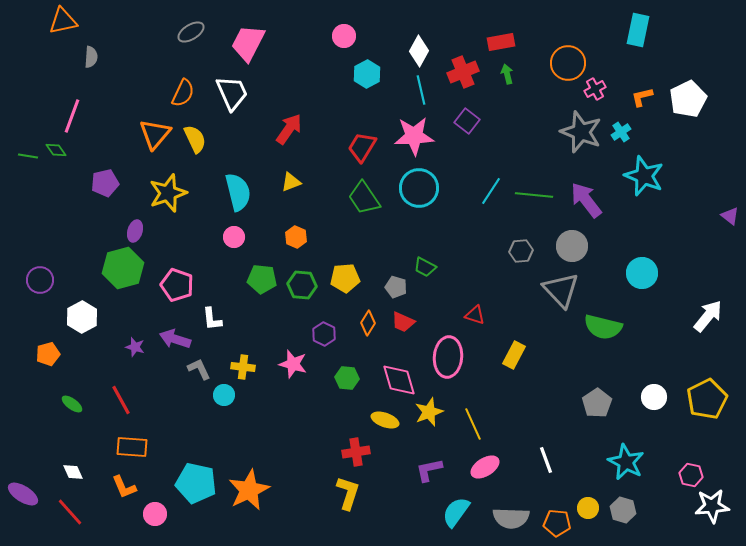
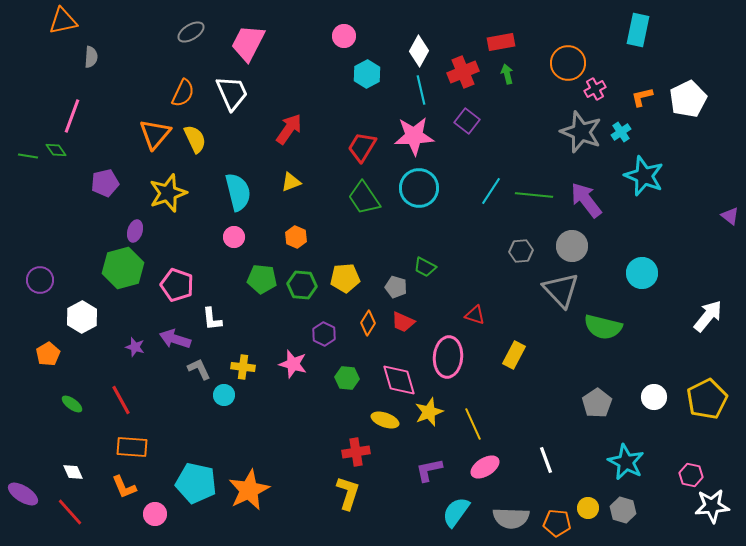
orange pentagon at (48, 354): rotated 15 degrees counterclockwise
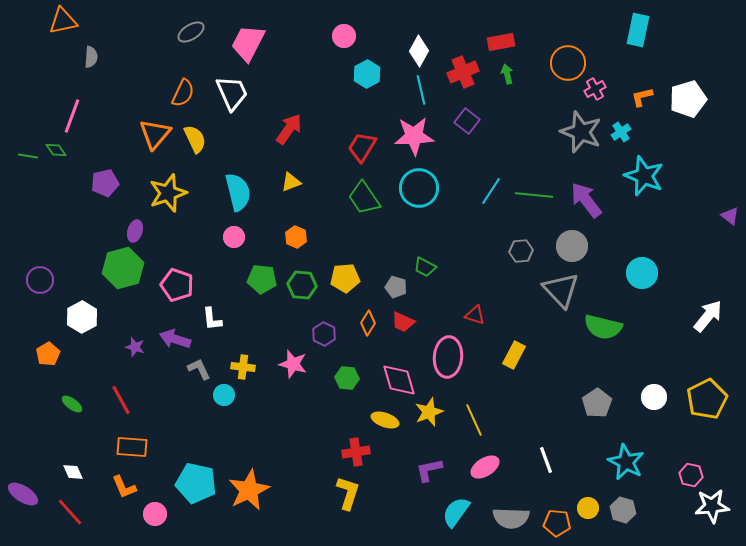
white pentagon at (688, 99): rotated 9 degrees clockwise
yellow line at (473, 424): moved 1 px right, 4 px up
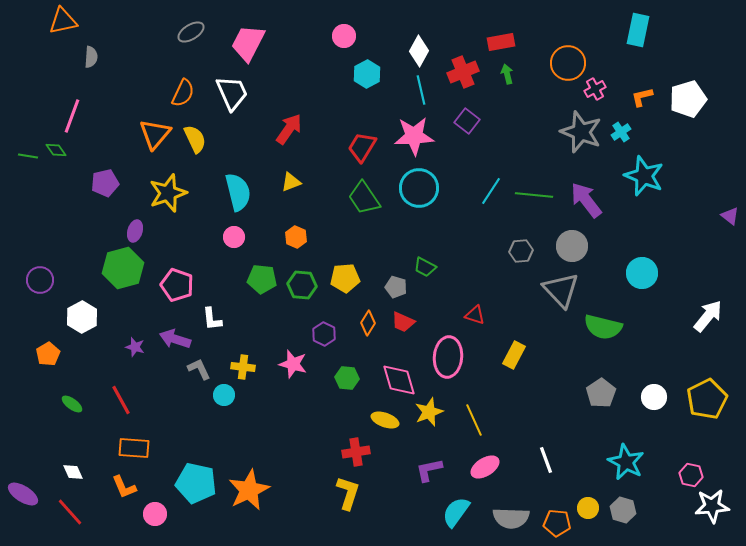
gray pentagon at (597, 403): moved 4 px right, 10 px up
orange rectangle at (132, 447): moved 2 px right, 1 px down
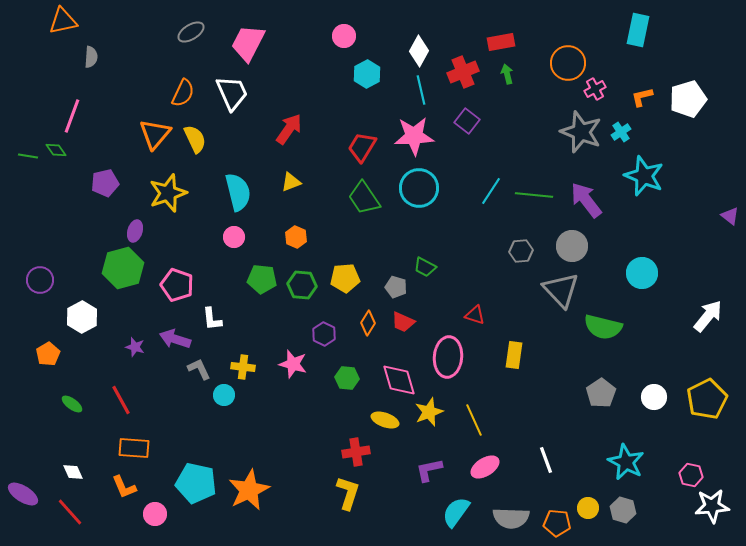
yellow rectangle at (514, 355): rotated 20 degrees counterclockwise
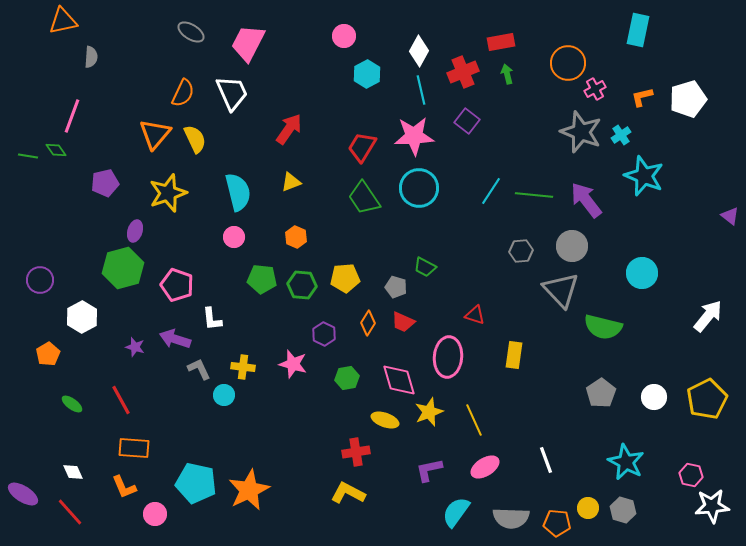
gray ellipse at (191, 32): rotated 64 degrees clockwise
cyan cross at (621, 132): moved 3 px down
green hexagon at (347, 378): rotated 15 degrees counterclockwise
yellow L-shape at (348, 493): rotated 80 degrees counterclockwise
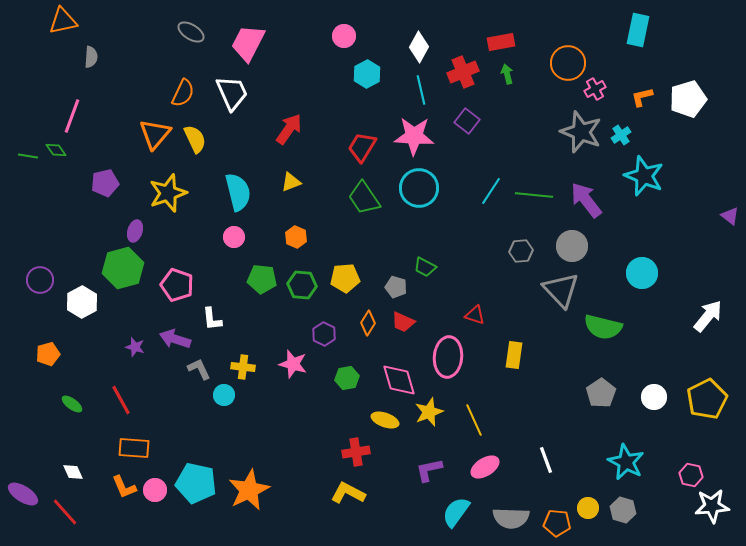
white diamond at (419, 51): moved 4 px up
pink star at (414, 136): rotated 6 degrees clockwise
white hexagon at (82, 317): moved 15 px up
orange pentagon at (48, 354): rotated 15 degrees clockwise
red line at (70, 512): moved 5 px left
pink circle at (155, 514): moved 24 px up
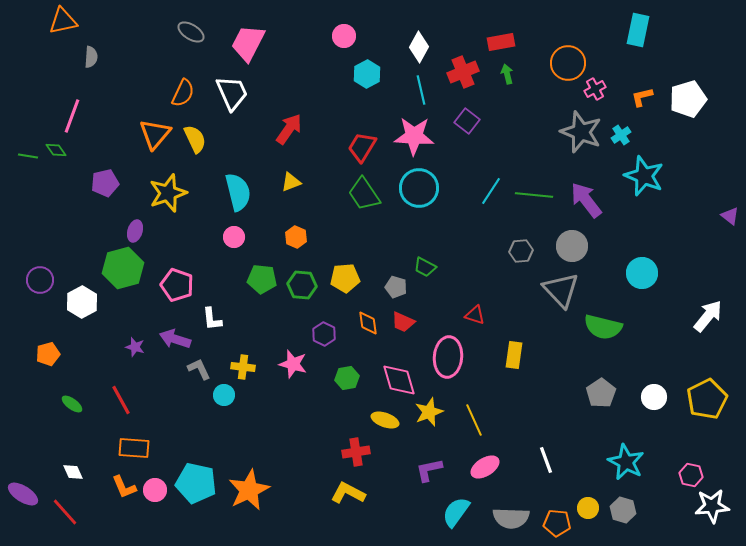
green trapezoid at (364, 198): moved 4 px up
orange diamond at (368, 323): rotated 40 degrees counterclockwise
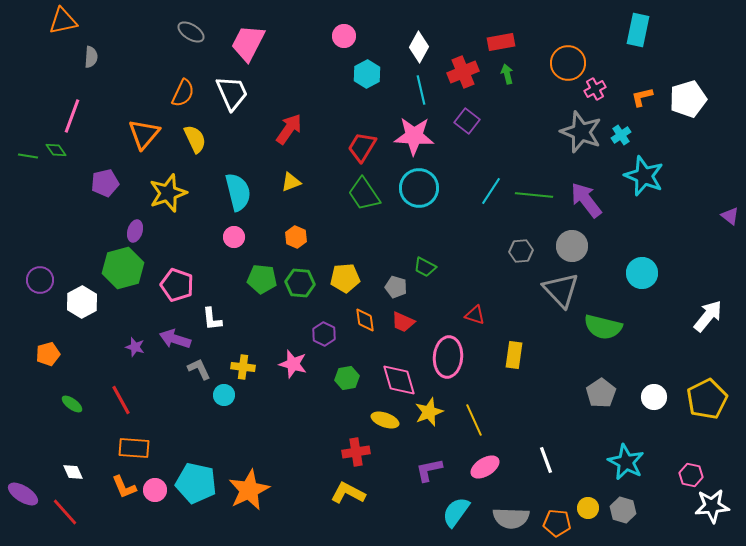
orange triangle at (155, 134): moved 11 px left
green hexagon at (302, 285): moved 2 px left, 2 px up
orange diamond at (368, 323): moved 3 px left, 3 px up
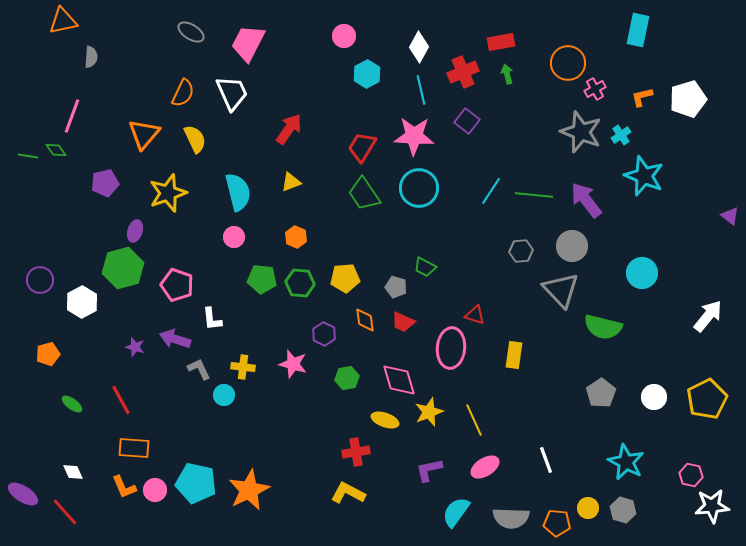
pink ellipse at (448, 357): moved 3 px right, 9 px up
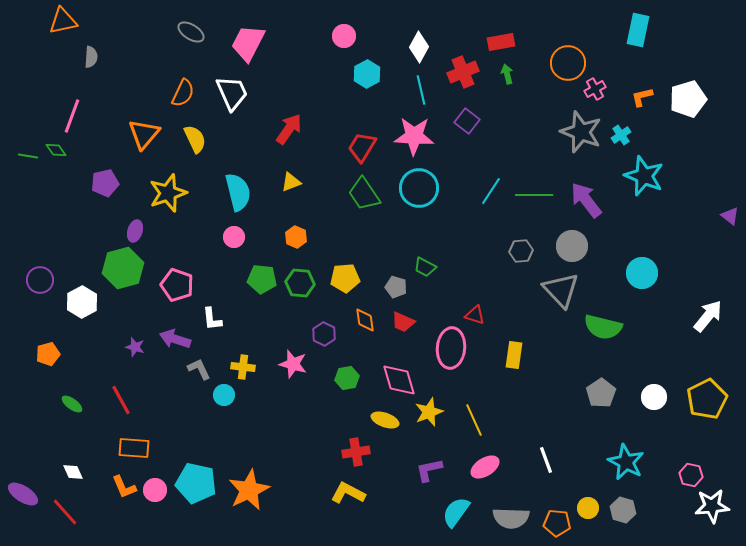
green line at (534, 195): rotated 6 degrees counterclockwise
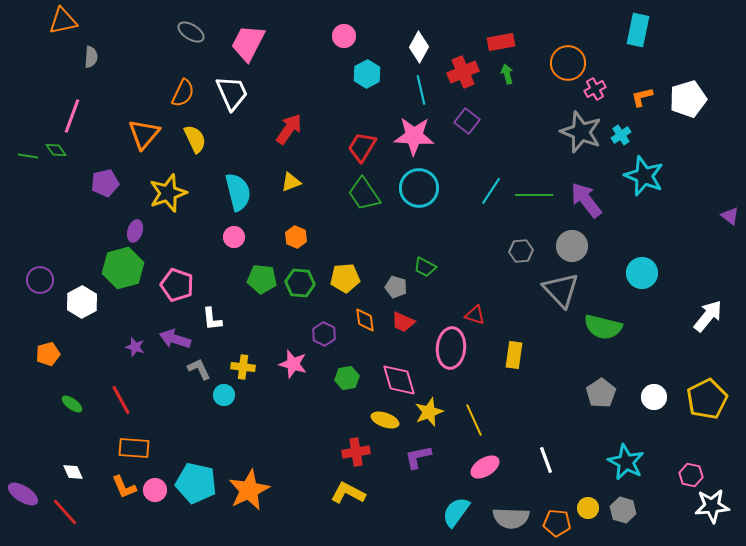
purple L-shape at (429, 470): moved 11 px left, 13 px up
